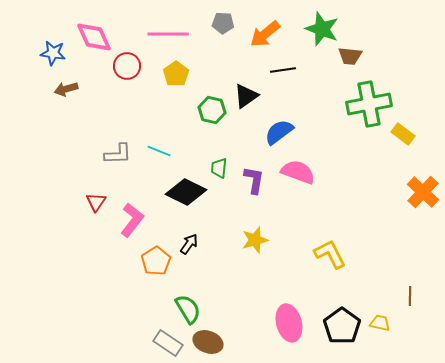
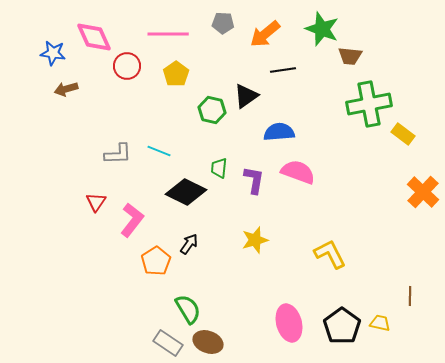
blue semicircle: rotated 32 degrees clockwise
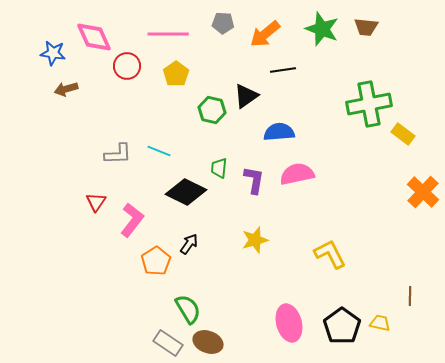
brown trapezoid: moved 16 px right, 29 px up
pink semicircle: moved 1 px left, 2 px down; rotated 32 degrees counterclockwise
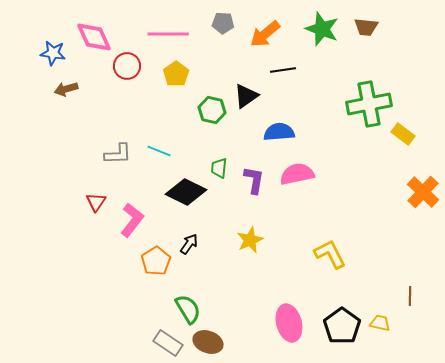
yellow star: moved 5 px left; rotated 8 degrees counterclockwise
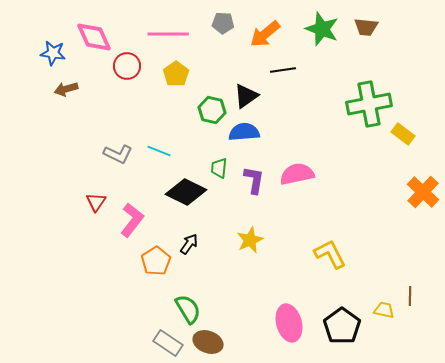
blue semicircle: moved 35 px left
gray L-shape: rotated 28 degrees clockwise
yellow trapezoid: moved 4 px right, 13 px up
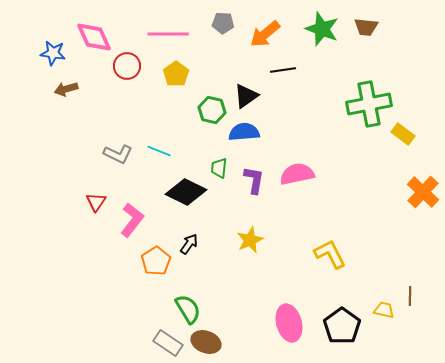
brown ellipse: moved 2 px left
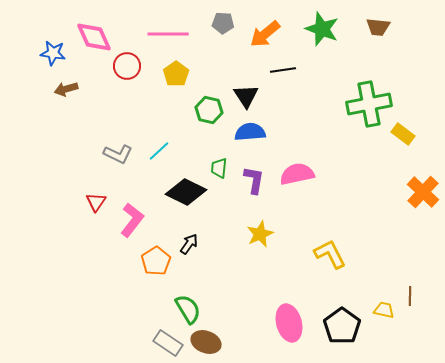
brown trapezoid: moved 12 px right
black triangle: rotated 28 degrees counterclockwise
green hexagon: moved 3 px left
blue semicircle: moved 6 px right
cyan line: rotated 65 degrees counterclockwise
yellow star: moved 10 px right, 6 px up
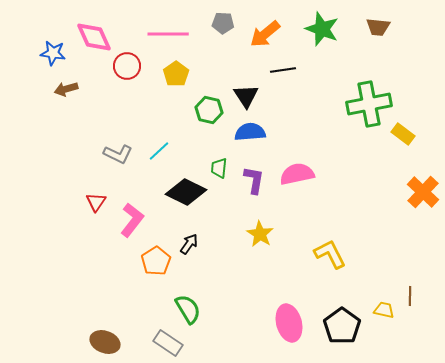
yellow star: rotated 16 degrees counterclockwise
brown ellipse: moved 101 px left
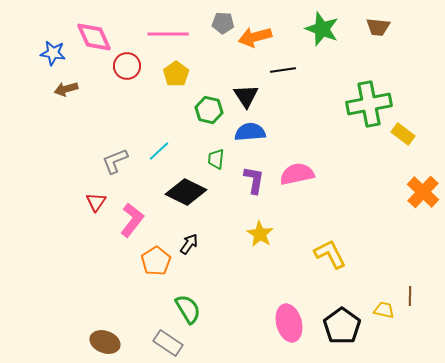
orange arrow: moved 10 px left, 3 px down; rotated 24 degrees clockwise
gray L-shape: moved 3 px left, 7 px down; rotated 132 degrees clockwise
green trapezoid: moved 3 px left, 9 px up
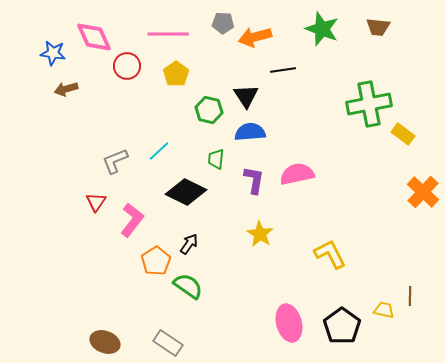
green semicircle: moved 23 px up; rotated 24 degrees counterclockwise
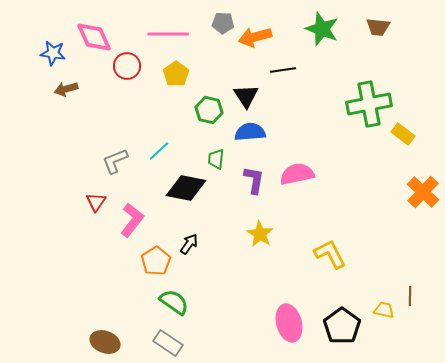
black diamond: moved 4 px up; rotated 15 degrees counterclockwise
green semicircle: moved 14 px left, 16 px down
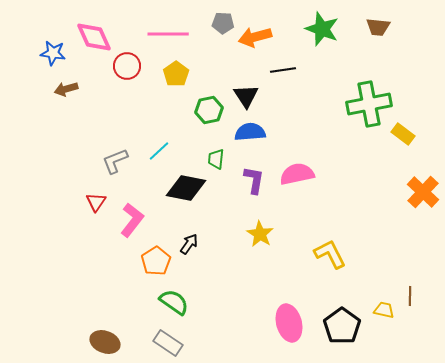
green hexagon: rotated 24 degrees counterclockwise
